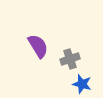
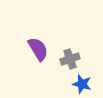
purple semicircle: moved 3 px down
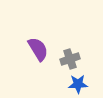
blue star: moved 4 px left; rotated 18 degrees counterclockwise
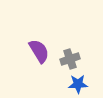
purple semicircle: moved 1 px right, 2 px down
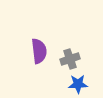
purple semicircle: rotated 25 degrees clockwise
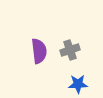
gray cross: moved 9 px up
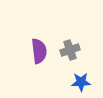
blue star: moved 3 px right, 2 px up
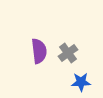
gray cross: moved 2 px left, 3 px down; rotated 18 degrees counterclockwise
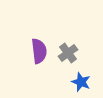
blue star: rotated 24 degrees clockwise
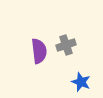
gray cross: moved 2 px left, 8 px up; rotated 18 degrees clockwise
